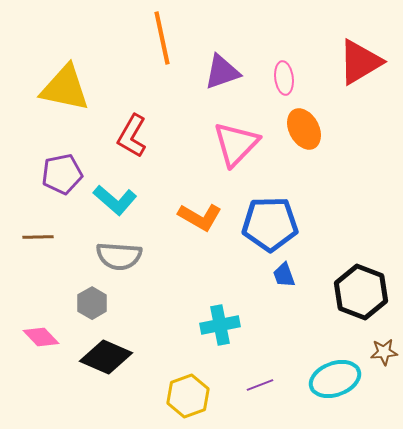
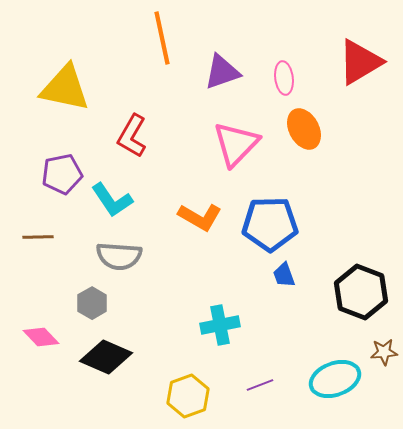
cyan L-shape: moved 3 px left; rotated 15 degrees clockwise
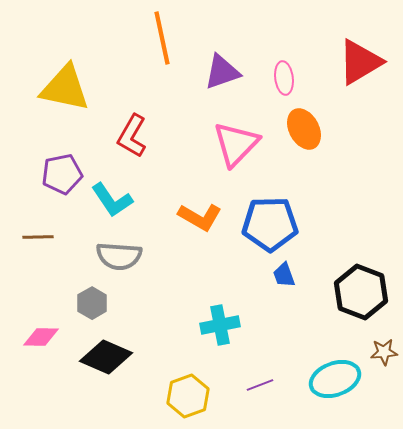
pink diamond: rotated 45 degrees counterclockwise
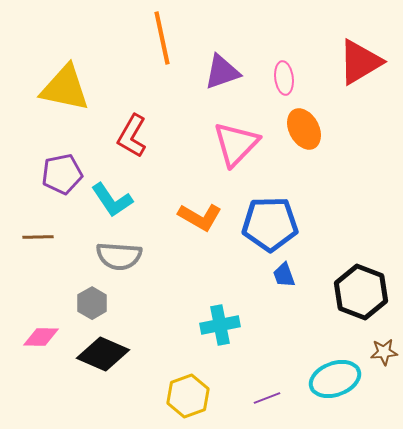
black diamond: moved 3 px left, 3 px up
purple line: moved 7 px right, 13 px down
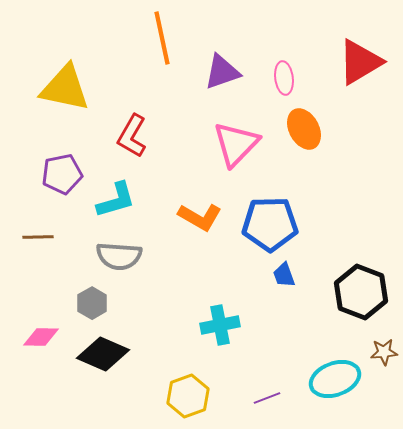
cyan L-shape: moved 4 px right; rotated 72 degrees counterclockwise
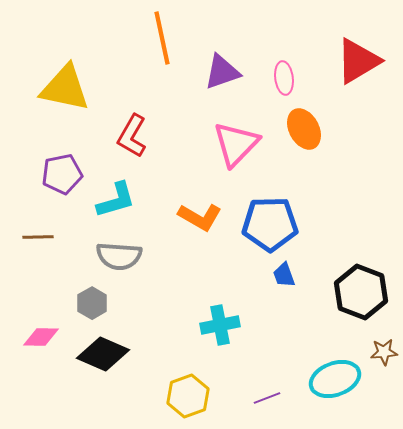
red triangle: moved 2 px left, 1 px up
